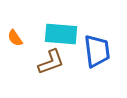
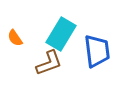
cyan rectangle: rotated 64 degrees counterclockwise
brown L-shape: moved 2 px left, 1 px down
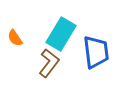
blue trapezoid: moved 1 px left, 1 px down
brown L-shape: rotated 32 degrees counterclockwise
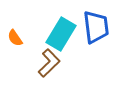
blue trapezoid: moved 25 px up
brown L-shape: rotated 8 degrees clockwise
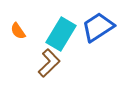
blue trapezoid: moved 2 px right; rotated 116 degrees counterclockwise
orange semicircle: moved 3 px right, 7 px up
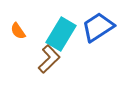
brown L-shape: moved 4 px up
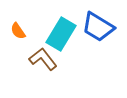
blue trapezoid: rotated 116 degrees counterclockwise
brown L-shape: moved 6 px left; rotated 84 degrees counterclockwise
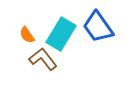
blue trapezoid: rotated 24 degrees clockwise
orange semicircle: moved 9 px right, 4 px down
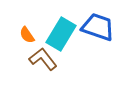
blue trapezoid: rotated 144 degrees clockwise
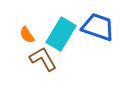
brown L-shape: rotated 8 degrees clockwise
